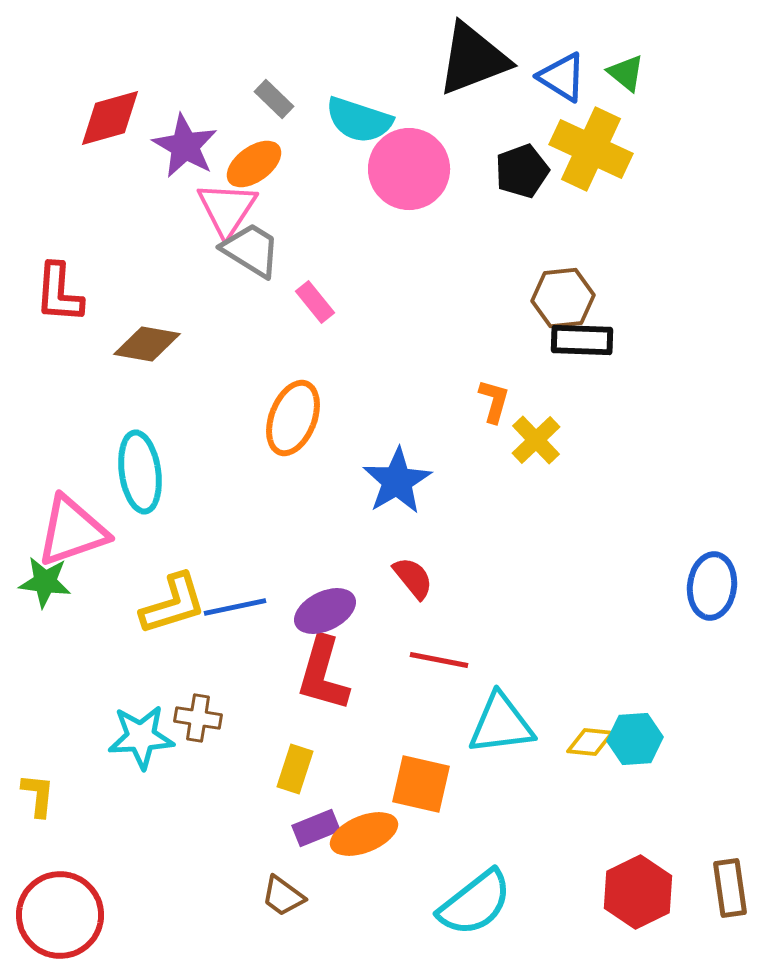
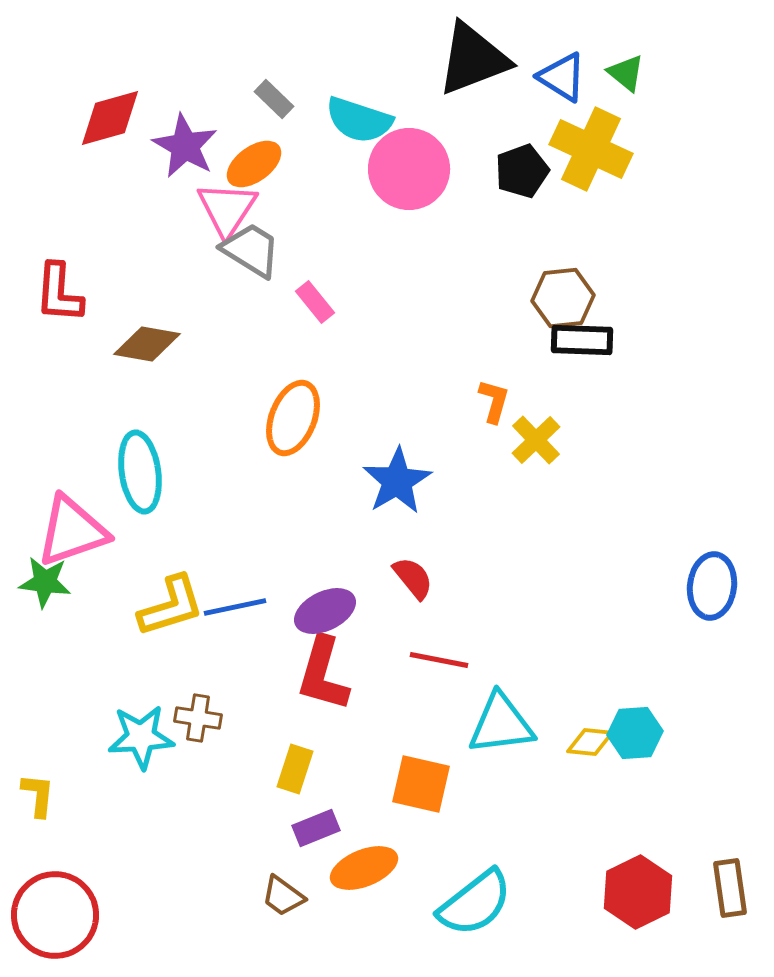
yellow L-shape at (173, 604): moved 2 px left, 2 px down
cyan hexagon at (635, 739): moved 6 px up
orange ellipse at (364, 834): moved 34 px down
red circle at (60, 915): moved 5 px left
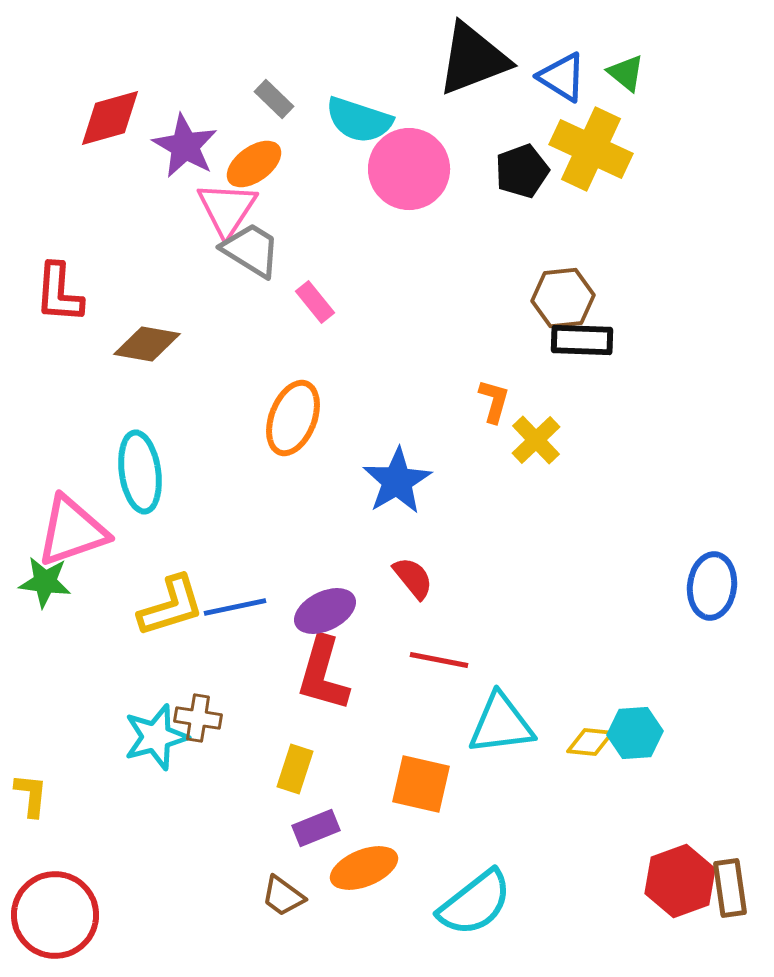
cyan star at (141, 737): moved 15 px right; rotated 12 degrees counterclockwise
yellow L-shape at (38, 795): moved 7 px left
red hexagon at (638, 892): moved 42 px right, 11 px up; rotated 6 degrees clockwise
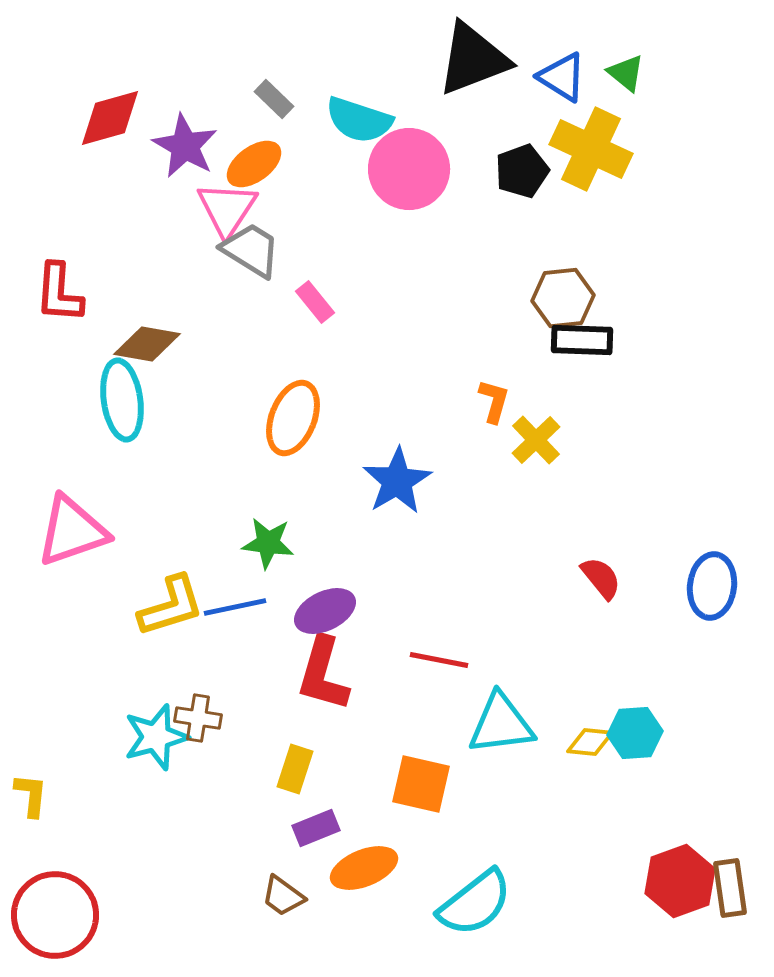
cyan ellipse at (140, 472): moved 18 px left, 72 px up
red semicircle at (413, 578): moved 188 px right
green star at (45, 582): moved 223 px right, 39 px up
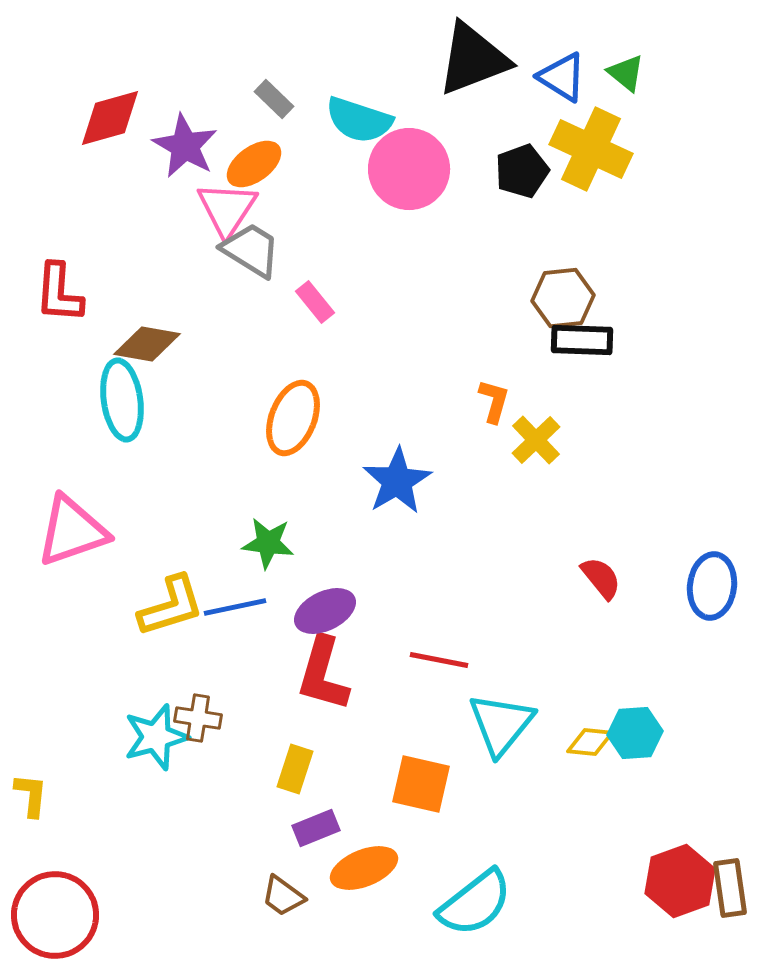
cyan triangle at (501, 724): rotated 44 degrees counterclockwise
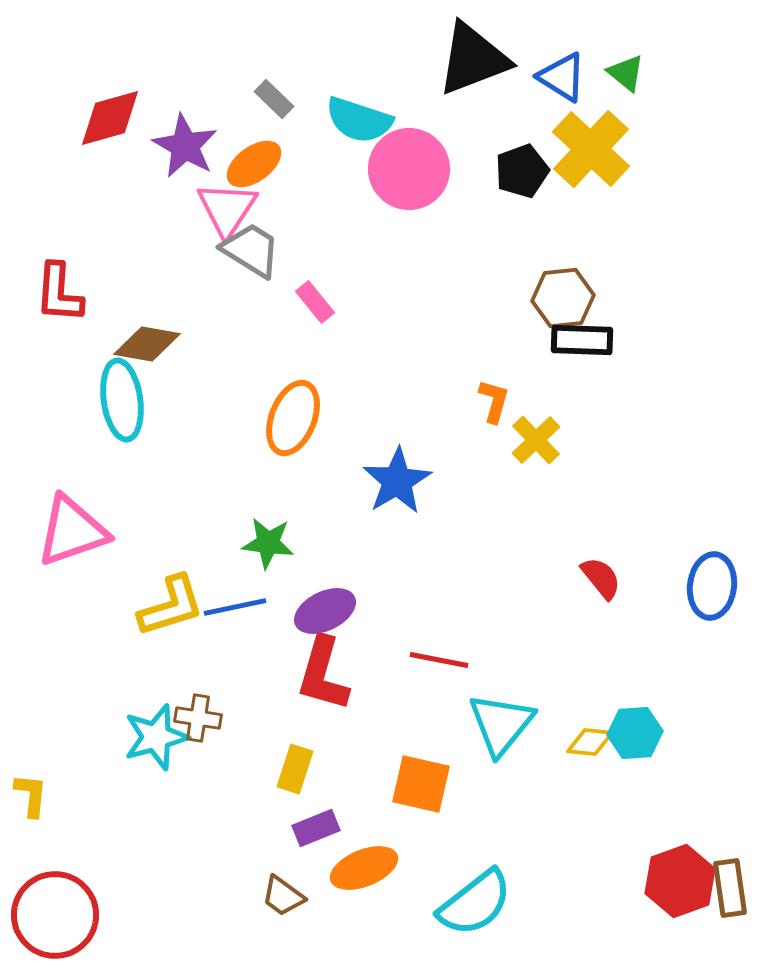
yellow cross at (591, 149): rotated 18 degrees clockwise
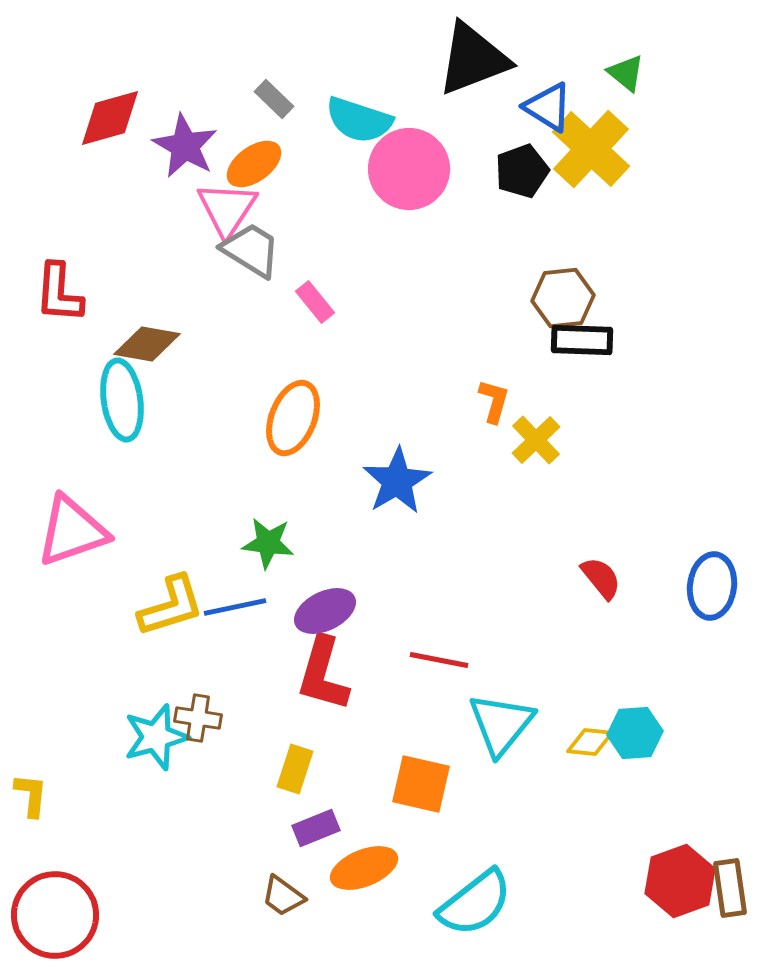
blue triangle at (562, 77): moved 14 px left, 30 px down
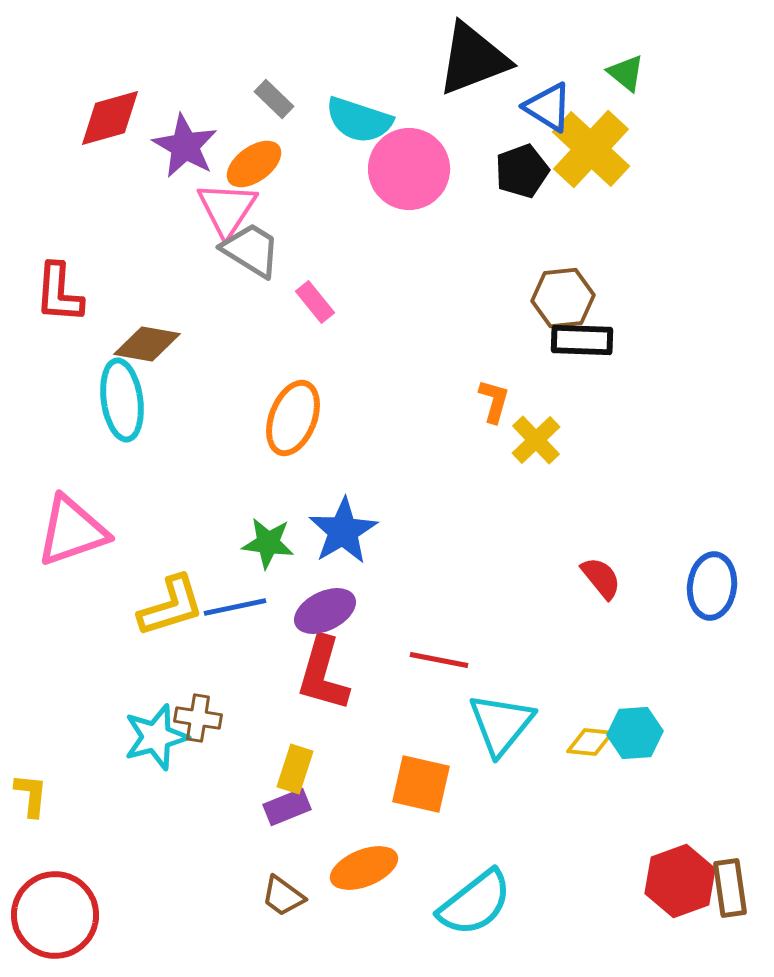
blue star at (397, 481): moved 54 px left, 50 px down
purple rectangle at (316, 828): moved 29 px left, 21 px up
